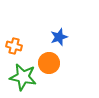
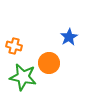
blue star: moved 10 px right; rotated 12 degrees counterclockwise
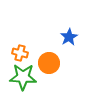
orange cross: moved 6 px right, 7 px down
green star: rotated 8 degrees counterclockwise
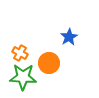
orange cross: rotated 14 degrees clockwise
